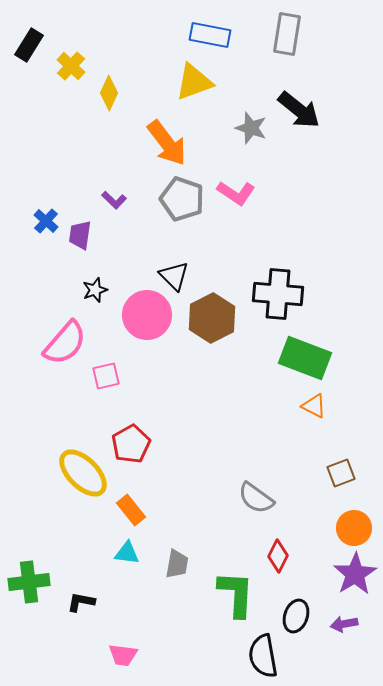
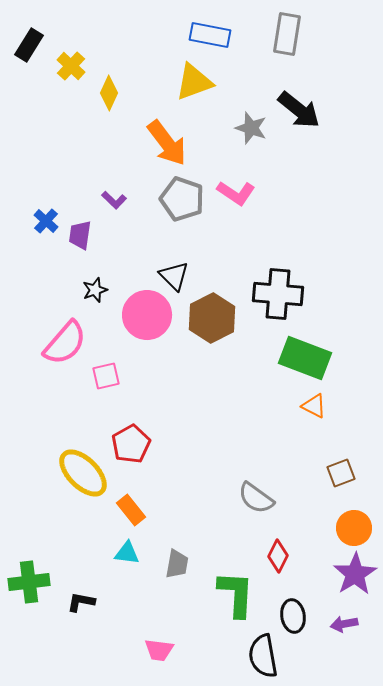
black ellipse: moved 3 px left; rotated 28 degrees counterclockwise
pink trapezoid: moved 36 px right, 5 px up
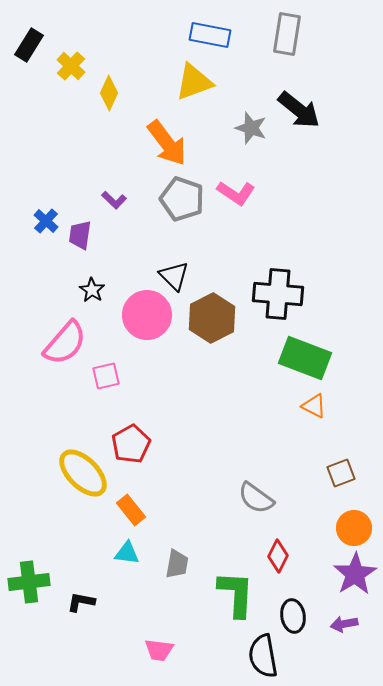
black star: moved 3 px left; rotated 20 degrees counterclockwise
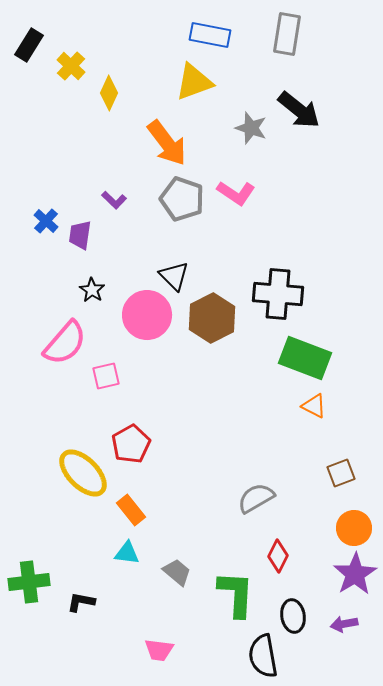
gray semicircle: rotated 114 degrees clockwise
gray trapezoid: moved 8 px down; rotated 60 degrees counterclockwise
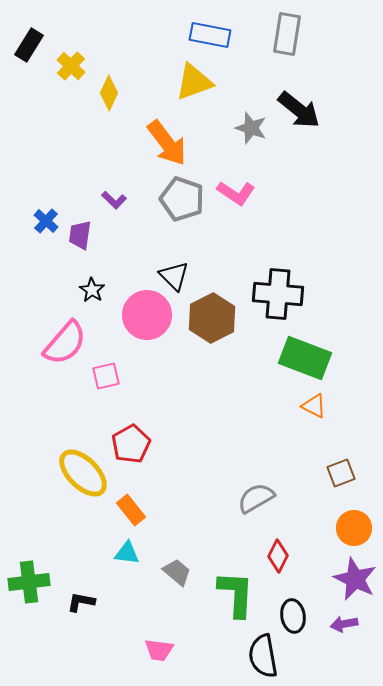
purple star: moved 5 px down; rotated 15 degrees counterclockwise
